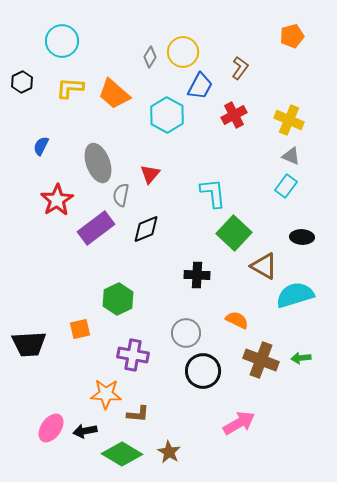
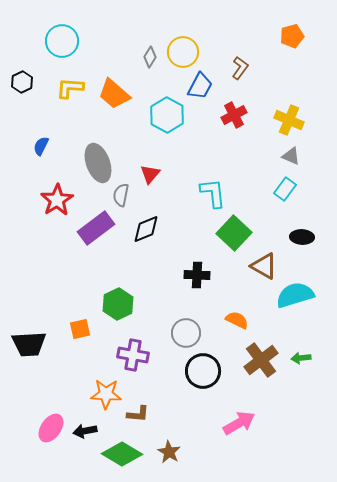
cyan rectangle at (286, 186): moved 1 px left, 3 px down
green hexagon at (118, 299): moved 5 px down
brown cross at (261, 360): rotated 32 degrees clockwise
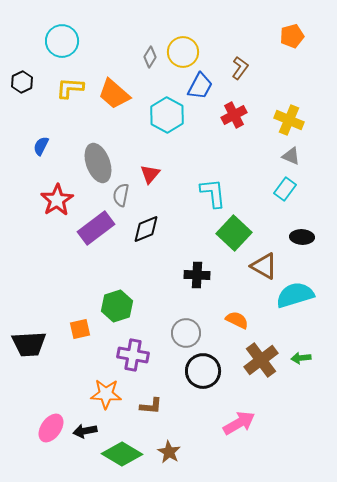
green hexagon at (118, 304): moved 1 px left, 2 px down; rotated 8 degrees clockwise
brown L-shape at (138, 414): moved 13 px right, 8 px up
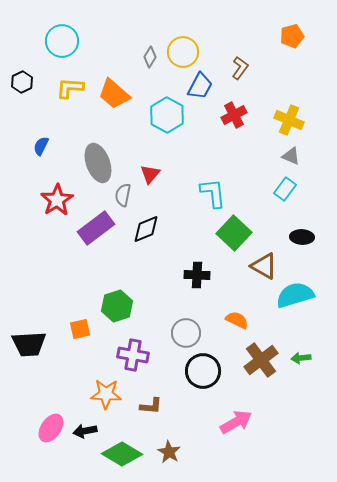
gray semicircle at (121, 195): moved 2 px right
pink arrow at (239, 423): moved 3 px left, 1 px up
